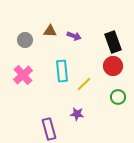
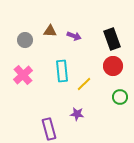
black rectangle: moved 1 px left, 3 px up
green circle: moved 2 px right
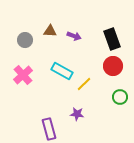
cyan rectangle: rotated 55 degrees counterclockwise
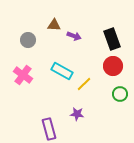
brown triangle: moved 4 px right, 6 px up
gray circle: moved 3 px right
pink cross: rotated 12 degrees counterclockwise
green circle: moved 3 px up
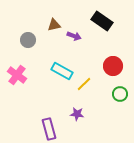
brown triangle: rotated 16 degrees counterclockwise
black rectangle: moved 10 px left, 18 px up; rotated 35 degrees counterclockwise
pink cross: moved 6 px left
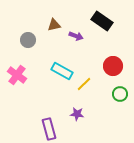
purple arrow: moved 2 px right
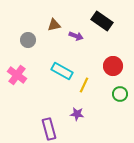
yellow line: moved 1 px down; rotated 21 degrees counterclockwise
